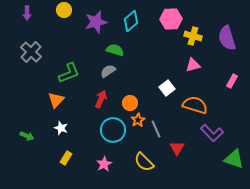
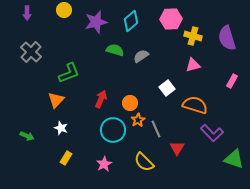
gray semicircle: moved 33 px right, 15 px up
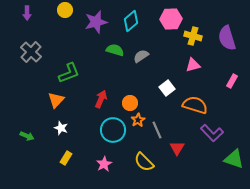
yellow circle: moved 1 px right
gray line: moved 1 px right, 1 px down
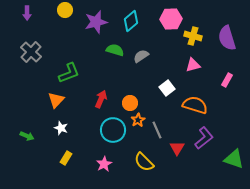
pink rectangle: moved 5 px left, 1 px up
purple L-shape: moved 8 px left, 5 px down; rotated 85 degrees counterclockwise
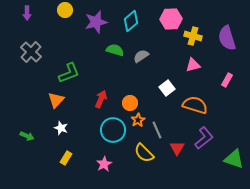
yellow semicircle: moved 9 px up
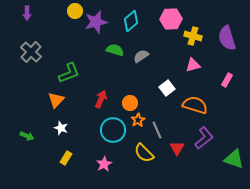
yellow circle: moved 10 px right, 1 px down
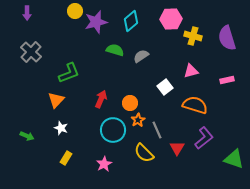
pink triangle: moved 2 px left, 6 px down
pink rectangle: rotated 48 degrees clockwise
white square: moved 2 px left, 1 px up
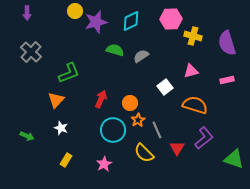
cyan diamond: rotated 15 degrees clockwise
purple semicircle: moved 5 px down
yellow rectangle: moved 2 px down
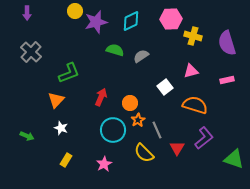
red arrow: moved 2 px up
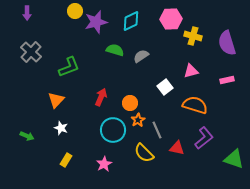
green L-shape: moved 6 px up
red triangle: rotated 49 degrees counterclockwise
